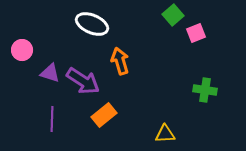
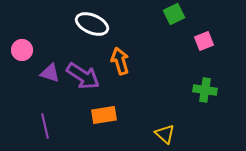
green square: moved 1 px right, 1 px up; rotated 15 degrees clockwise
pink square: moved 8 px right, 8 px down
purple arrow: moved 5 px up
orange rectangle: rotated 30 degrees clockwise
purple line: moved 7 px left, 7 px down; rotated 15 degrees counterclockwise
yellow triangle: rotated 45 degrees clockwise
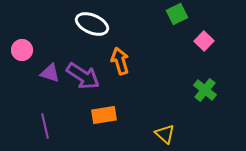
green square: moved 3 px right
pink square: rotated 24 degrees counterclockwise
green cross: rotated 30 degrees clockwise
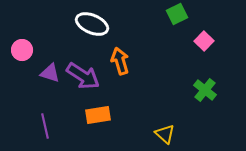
orange rectangle: moved 6 px left
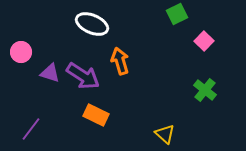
pink circle: moved 1 px left, 2 px down
orange rectangle: moved 2 px left; rotated 35 degrees clockwise
purple line: moved 14 px left, 3 px down; rotated 50 degrees clockwise
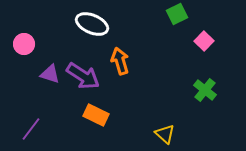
pink circle: moved 3 px right, 8 px up
purple triangle: moved 1 px down
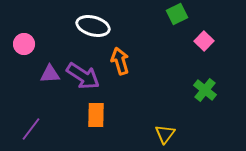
white ellipse: moved 1 px right, 2 px down; rotated 8 degrees counterclockwise
purple triangle: rotated 20 degrees counterclockwise
orange rectangle: rotated 65 degrees clockwise
yellow triangle: rotated 25 degrees clockwise
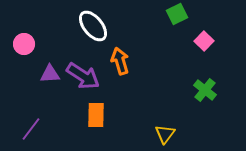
white ellipse: rotated 36 degrees clockwise
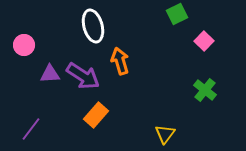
white ellipse: rotated 24 degrees clockwise
pink circle: moved 1 px down
orange rectangle: rotated 40 degrees clockwise
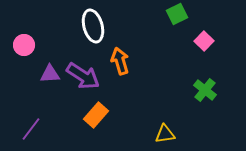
yellow triangle: rotated 45 degrees clockwise
